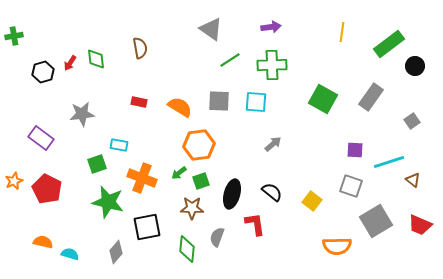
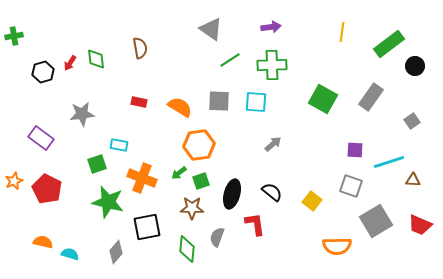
brown triangle at (413, 180): rotated 35 degrees counterclockwise
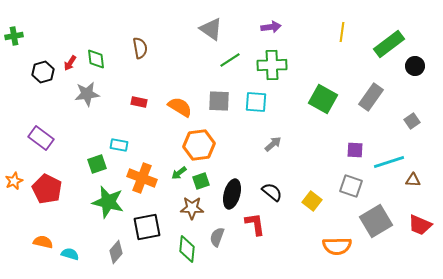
gray star at (82, 114): moved 5 px right, 20 px up
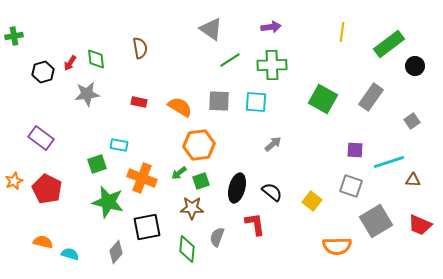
black ellipse at (232, 194): moved 5 px right, 6 px up
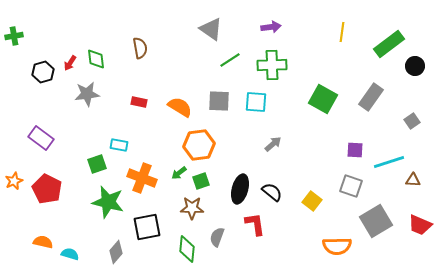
black ellipse at (237, 188): moved 3 px right, 1 px down
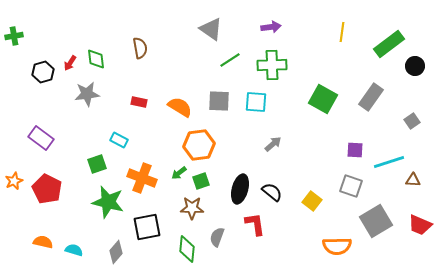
cyan rectangle at (119, 145): moved 5 px up; rotated 18 degrees clockwise
cyan semicircle at (70, 254): moved 4 px right, 4 px up
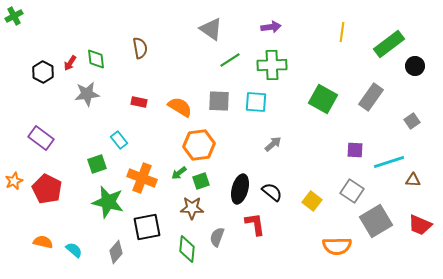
green cross at (14, 36): moved 20 px up; rotated 18 degrees counterclockwise
black hexagon at (43, 72): rotated 15 degrees counterclockwise
cyan rectangle at (119, 140): rotated 24 degrees clockwise
gray square at (351, 186): moved 1 px right, 5 px down; rotated 15 degrees clockwise
cyan semicircle at (74, 250): rotated 24 degrees clockwise
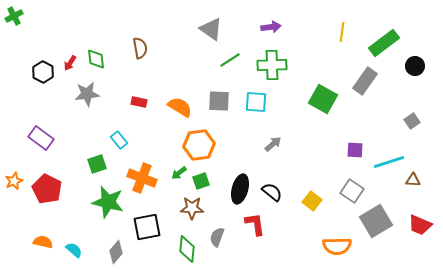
green rectangle at (389, 44): moved 5 px left, 1 px up
gray rectangle at (371, 97): moved 6 px left, 16 px up
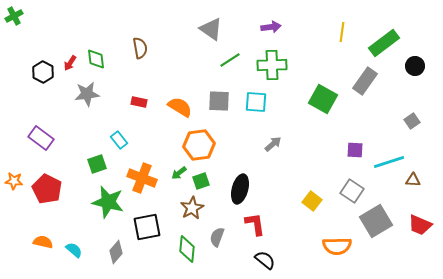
orange star at (14, 181): rotated 30 degrees clockwise
black semicircle at (272, 192): moved 7 px left, 68 px down
brown star at (192, 208): rotated 30 degrees counterclockwise
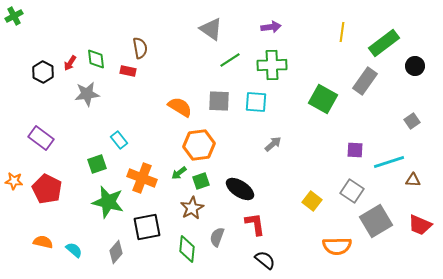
red rectangle at (139, 102): moved 11 px left, 31 px up
black ellipse at (240, 189): rotated 72 degrees counterclockwise
